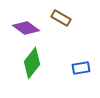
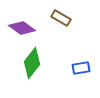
purple diamond: moved 4 px left
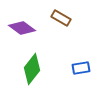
green diamond: moved 6 px down
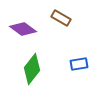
purple diamond: moved 1 px right, 1 px down
blue rectangle: moved 2 px left, 4 px up
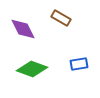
purple diamond: rotated 28 degrees clockwise
green diamond: rotated 72 degrees clockwise
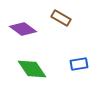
purple diamond: rotated 28 degrees counterclockwise
green diamond: rotated 36 degrees clockwise
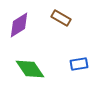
purple diamond: moved 4 px left, 4 px up; rotated 68 degrees counterclockwise
green diamond: moved 2 px left
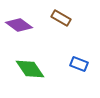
purple diamond: rotated 68 degrees clockwise
blue rectangle: rotated 30 degrees clockwise
